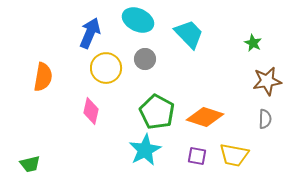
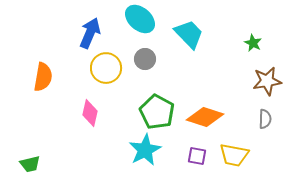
cyan ellipse: moved 2 px right, 1 px up; rotated 16 degrees clockwise
pink diamond: moved 1 px left, 2 px down
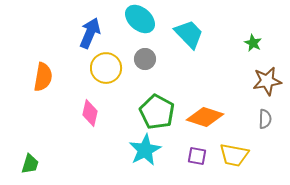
green trapezoid: rotated 60 degrees counterclockwise
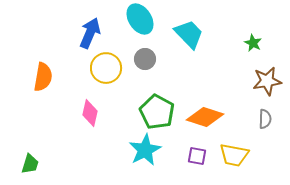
cyan ellipse: rotated 16 degrees clockwise
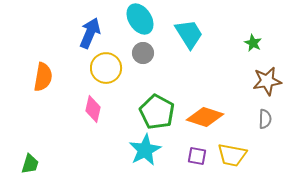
cyan trapezoid: rotated 12 degrees clockwise
gray circle: moved 2 px left, 6 px up
pink diamond: moved 3 px right, 4 px up
yellow trapezoid: moved 2 px left
